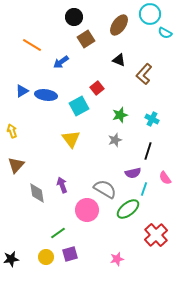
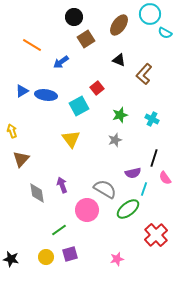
black line: moved 6 px right, 7 px down
brown triangle: moved 5 px right, 6 px up
green line: moved 1 px right, 3 px up
black star: rotated 21 degrees clockwise
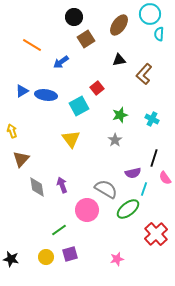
cyan semicircle: moved 6 px left, 1 px down; rotated 64 degrees clockwise
black triangle: rotated 32 degrees counterclockwise
gray star: rotated 16 degrees counterclockwise
gray semicircle: moved 1 px right
gray diamond: moved 6 px up
red cross: moved 1 px up
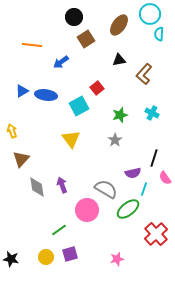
orange line: rotated 24 degrees counterclockwise
cyan cross: moved 6 px up
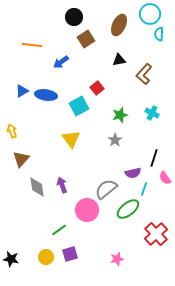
brown ellipse: rotated 10 degrees counterclockwise
gray semicircle: rotated 70 degrees counterclockwise
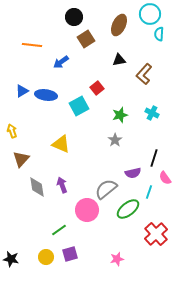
yellow triangle: moved 10 px left, 5 px down; rotated 30 degrees counterclockwise
cyan line: moved 5 px right, 3 px down
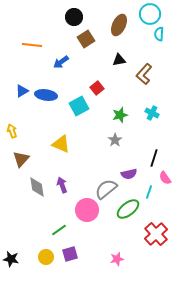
purple semicircle: moved 4 px left, 1 px down
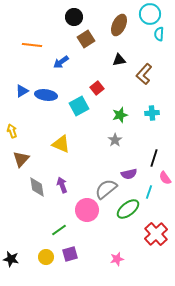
cyan cross: rotated 32 degrees counterclockwise
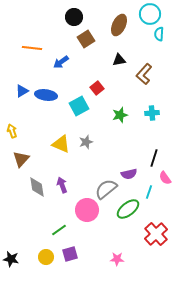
orange line: moved 3 px down
gray star: moved 29 px left, 2 px down; rotated 16 degrees clockwise
pink star: rotated 16 degrees clockwise
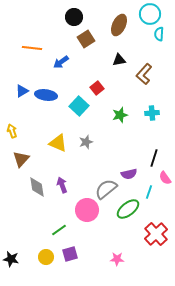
cyan square: rotated 18 degrees counterclockwise
yellow triangle: moved 3 px left, 1 px up
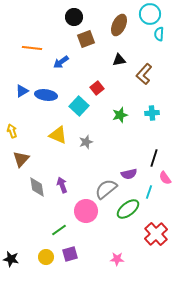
brown square: rotated 12 degrees clockwise
yellow triangle: moved 8 px up
pink circle: moved 1 px left, 1 px down
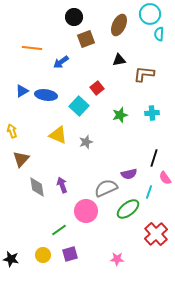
brown L-shape: rotated 55 degrees clockwise
gray semicircle: moved 1 px up; rotated 15 degrees clockwise
yellow circle: moved 3 px left, 2 px up
